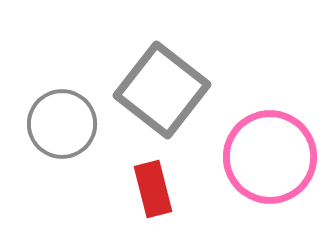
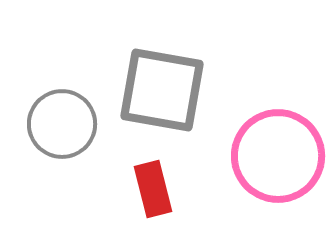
gray square: rotated 28 degrees counterclockwise
pink circle: moved 8 px right, 1 px up
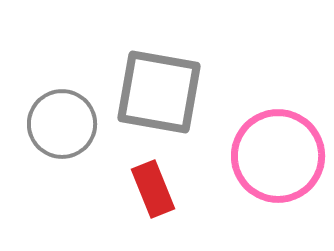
gray square: moved 3 px left, 2 px down
red rectangle: rotated 8 degrees counterclockwise
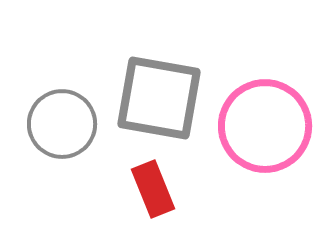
gray square: moved 6 px down
pink circle: moved 13 px left, 30 px up
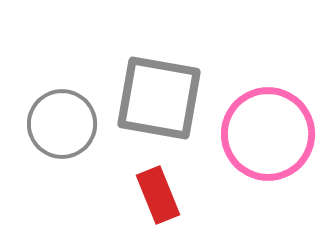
pink circle: moved 3 px right, 8 px down
red rectangle: moved 5 px right, 6 px down
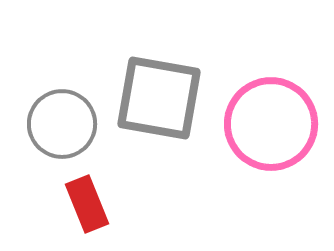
pink circle: moved 3 px right, 10 px up
red rectangle: moved 71 px left, 9 px down
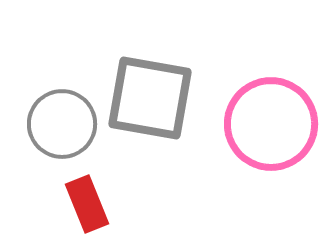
gray square: moved 9 px left
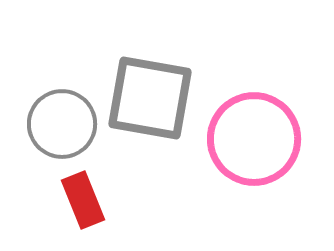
pink circle: moved 17 px left, 15 px down
red rectangle: moved 4 px left, 4 px up
